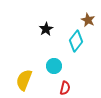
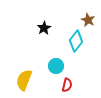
black star: moved 2 px left, 1 px up
cyan circle: moved 2 px right
red semicircle: moved 2 px right, 3 px up
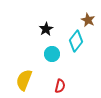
black star: moved 2 px right, 1 px down
cyan circle: moved 4 px left, 12 px up
red semicircle: moved 7 px left, 1 px down
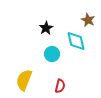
black star: moved 1 px up
cyan diamond: rotated 50 degrees counterclockwise
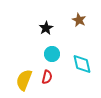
brown star: moved 9 px left
cyan diamond: moved 6 px right, 23 px down
red semicircle: moved 13 px left, 9 px up
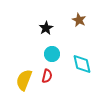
red semicircle: moved 1 px up
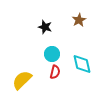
brown star: rotated 16 degrees clockwise
black star: moved 1 px left, 1 px up; rotated 24 degrees counterclockwise
red semicircle: moved 8 px right, 4 px up
yellow semicircle: moved 2 px left; rotated 25 degrees clockwise
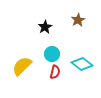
brown star: moved 1 px left
black star: rotated 24 degrees clockwise
cyan diamond: rotated 40 degrees counterclockwise
yellow semicircle: moved 14 px up
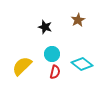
black star: rotated 24 degrees counterclockwise
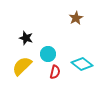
brown star: moved 2 px left, 2 px up
black star: moved 19 px left, 11 px down
cyan circle: moved 4 px left
